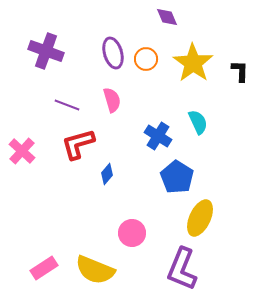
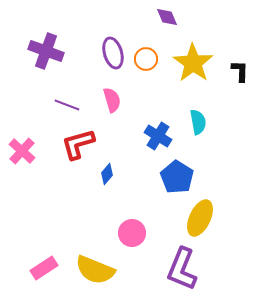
cyan semicircle: rotated 15 degrees clockwise
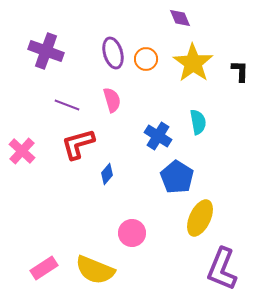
purple diamond: moved 13 px right, 1 px down
purple L-shape: moved 40 px right
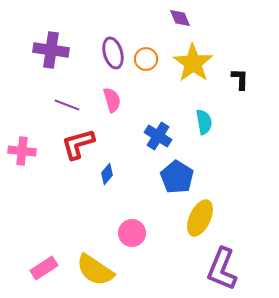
purple cross: moved 5 px right, 1 px up; rotated 12 degrees counterclockwise
black L-shape: moved 8 px down
cyan semicircle: moved 6 px right
pink cross: rotated 36 degrees counterclockwise
yellow semicircle: rotated 12 degrees clockwise
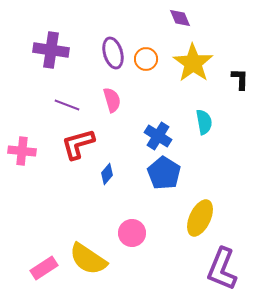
blue pentagon: moved 13 px left, 4 px up
yellow semicircle: moved 7 px left, 11 px up
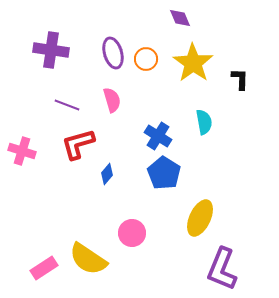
pink cross: rotated 12 degrees clockwise
